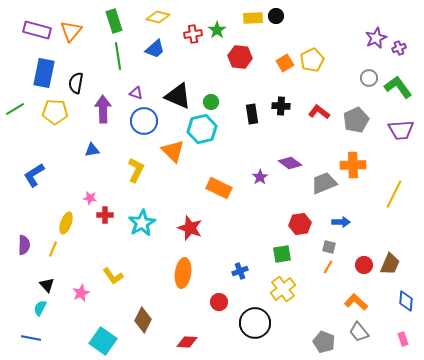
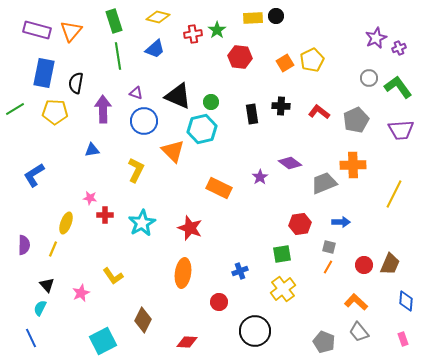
black circle at (255, 323): moved 8 px down
blue line at (31, 338): rotated 54 degrees clockwise
cyan square at (103, 341): rotated 28 degrees clockwise
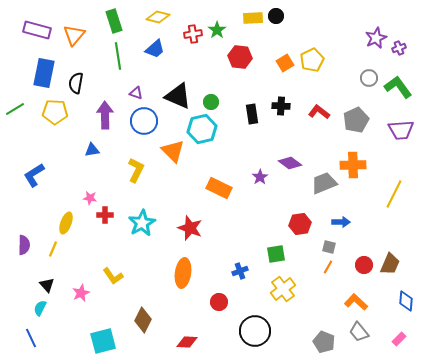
orange triangle at (71, 31): moved 3 px right, 4 px down
purple arrow at (103, 109): moved 2 px right, 6 px down
green square at (282, 254): moved 6 px left
pink rectangle at (403, 339): moved 4 px left; rotated 64 degrees clockwise
cyan square at (103, 341): rotated 12 degrees clockwise
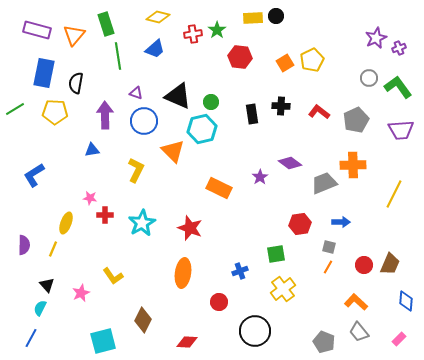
green rectangle at (114, 21): moved 8 px left, 3 px down
blue line at (31, 338): rotated 54 degrees clockwise
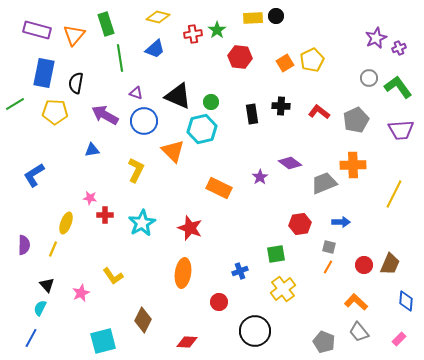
green line at (118, 56): moved 2 px right, 2 px down
green line at (15, 109): moved 5 px up
purple arrow at (105, 115): rotated 60 degrees counterclockwise
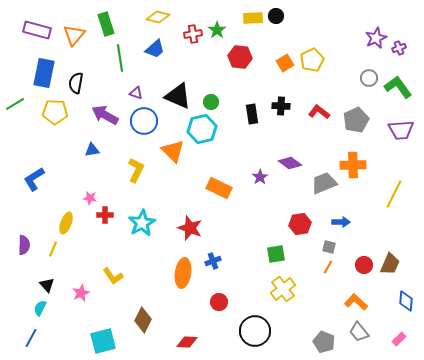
blue L-shape at (34, 175): moved 4 px down
blue cross at (240, 271): moved 27 px left, 10 px up
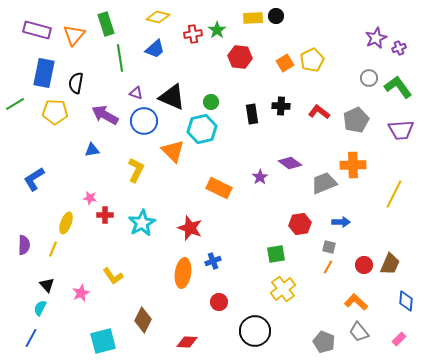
black triangle at (178, 96): moved 6 px left, 1 px down
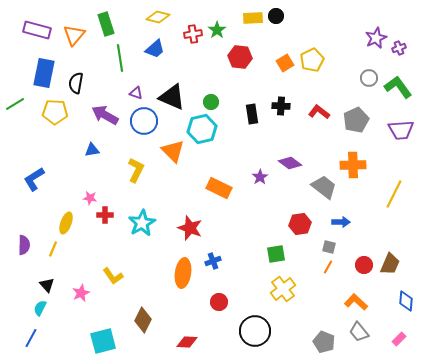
gray trapezoid at (324, 183): moved 4 px down; rotated 60 degrees clockwise
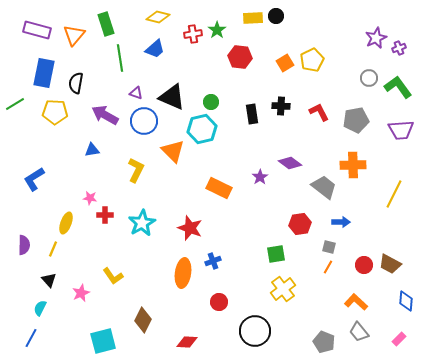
red L-shape at (319, 112): rotated 25 degrees clockwise
gray pentagon at (356, 120): rotated 15 degrees clockwise
brown trapezoid at (390, 264): rotated 95 degrees clockwise
black triangle at (47, 285): moved 2 px right, 5 px up
